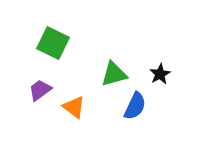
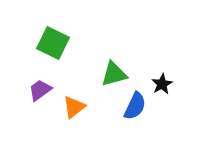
black star: moved 2 px right, 10 px down
orange triangle: rotated 45 degrees clockwise
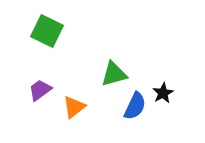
green square: moved 6 px left, 12 px up
black star: moved 1 px right, 9 px down
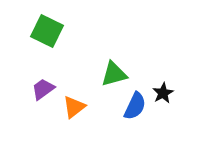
purple trapezoid: moved 3 px right, 1 px up
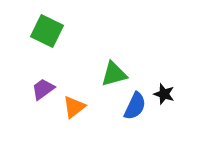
black star: moved 1 px right, 1 px down; rotated 25 degrees counterclockwise
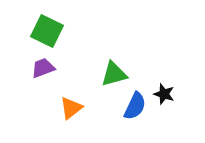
purple trapezoid: moved 21 px up; rotated 15 degrees clockwise
orange triangle: moved 3 px left, 1 px down
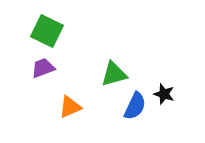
orange triangle: moved 1 px left, 1 px up; rotated 15 degrees clockwise
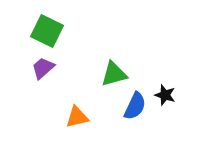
purple trapezoid: rotated 20 degrees counterclockwise
black star: moved 1 px right, 1 px down
orange triangle: moved 7 px right, 10 px down; rotated 10 degrees clockwise
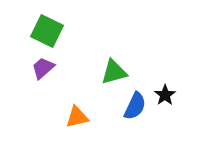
green triangle: moved 2 px up
black star: rotated 20 degrees clockwise
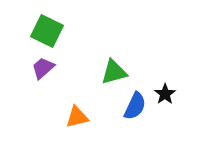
black star: moved 1 px up
